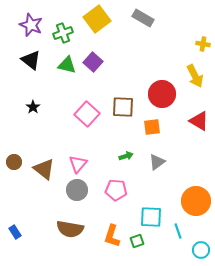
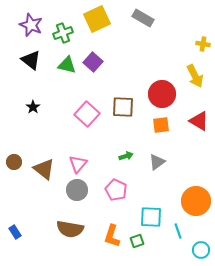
yellow square: rotated 12 degrees clockwise
orange square: moved 9 px right, 2 px up
pink pentagon: rotated 20 degrees clockwise
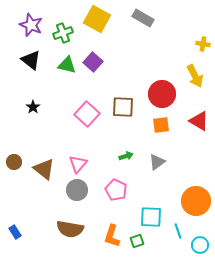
yellow square: rotated 36 degrees counterclockwise
cyan circle: moved 1 px left, 5 px up
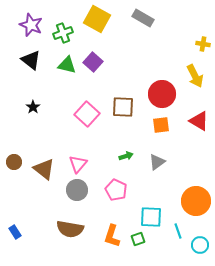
green square: moved 1 px right, 2 px up
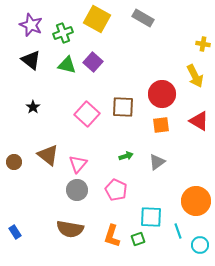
brown triangle: moved 4 px right, 14 px up
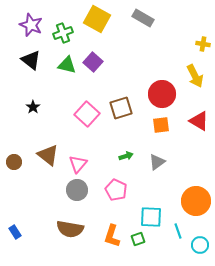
brown square: moved 2 px left, 1 px down; rotated 20 degrees counterclockwise
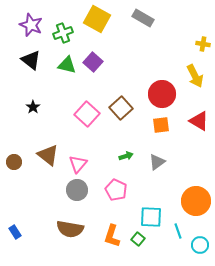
brown square: rotated 25 degrees counterclockwise
green square: rotated 32 degrees counterclockwise
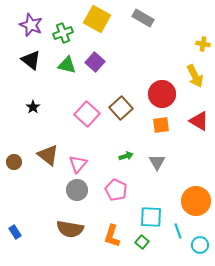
purple square: moved 2 px right
gray triangle: rotated 24 degrees counterclockwise
green square: moved 4 px right, 3 px down
